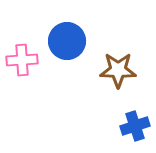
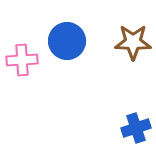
brown star: moved 15 px right, 28 px up
blue cross: moved 1 px right, 2 px down
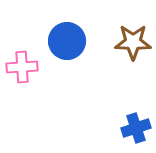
pink cross: moved 7 px down
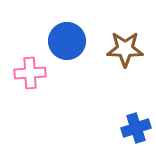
brown star: moved 8 px left, 7 px down
pink cross: moved 8 px right, 6 px down
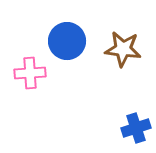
brown star: moved 2 px left; rotated 6 degrees clockwise
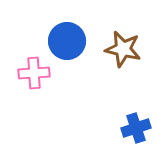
brown star: rotated 6 degrees clockwise
pink cross: moved 4 px right
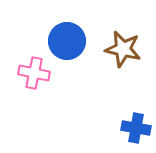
pink cross: rotated 16 degrees clockwise
blue cross: rotated 28 degrees clockwise
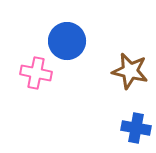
brown star: moved 7 px right, 22 px down
pink cross: moved 2 px right
